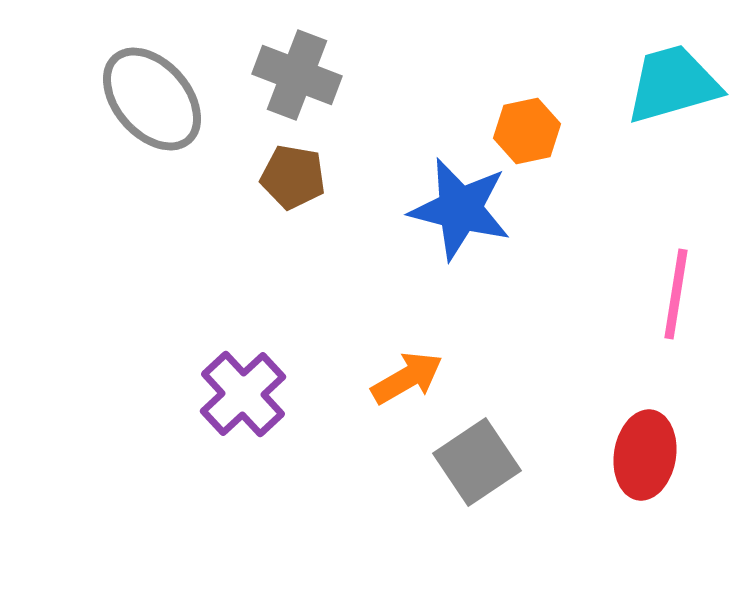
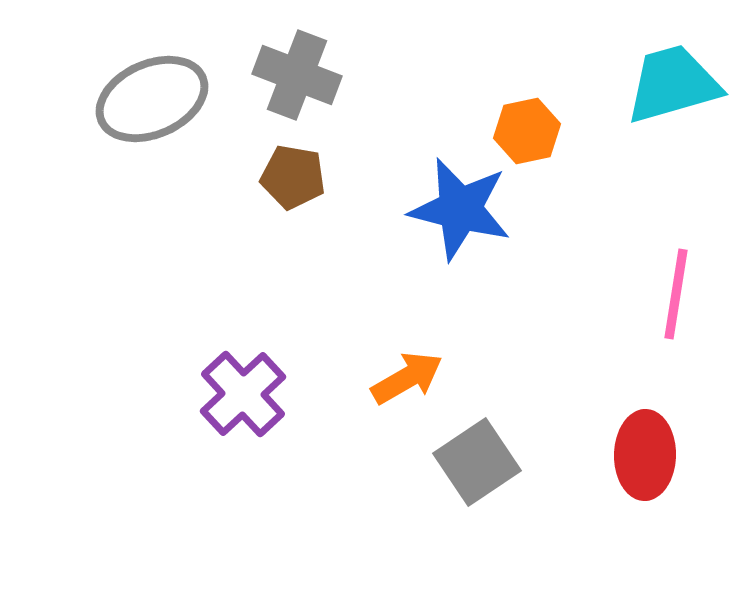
gray ellipse: rotated 73 degrees counterclockwise
red ellipse: rotated 8 degrees counterclockwise
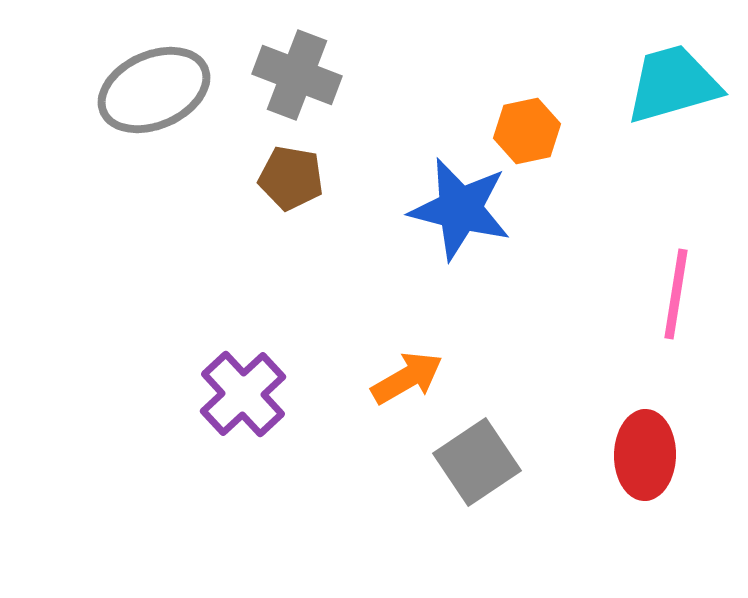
gray ellipse: moved 2 px right, 9 px up
brown pentagon: moved 2 px left, 1 px down
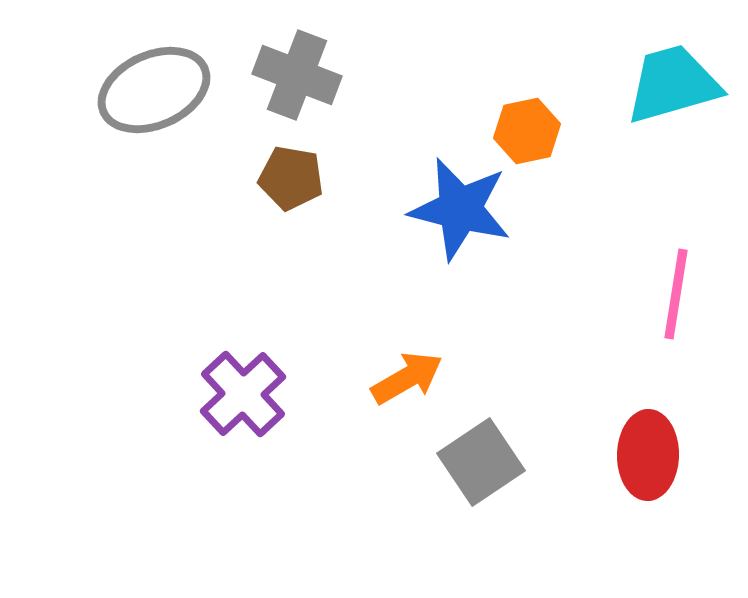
red ellipse: moved 3 px right
gray square: moved 4 px right
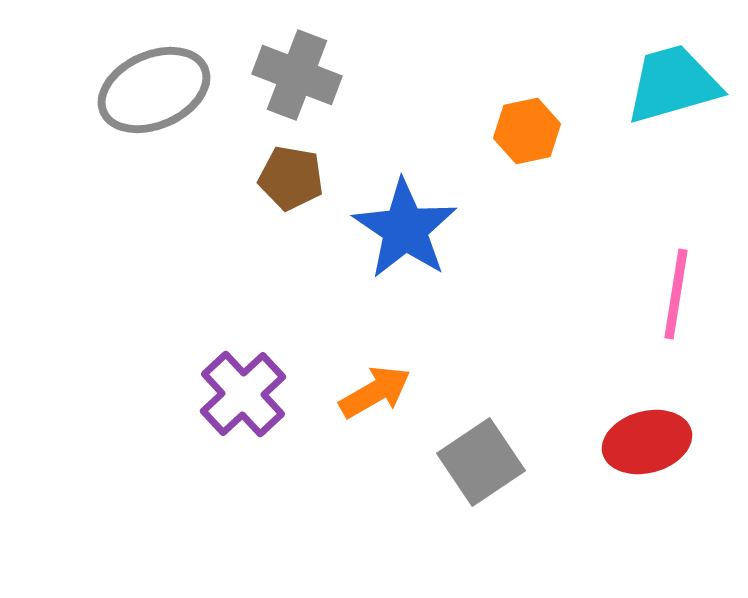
blue star: moved 55 px left, 20 px down; rotated 20 degrees clockwise
orange arrow: moved 32 px left, 14 px down
red ellipse: moved 1 px left, 13 px up; rotated 74 degrees clockwise
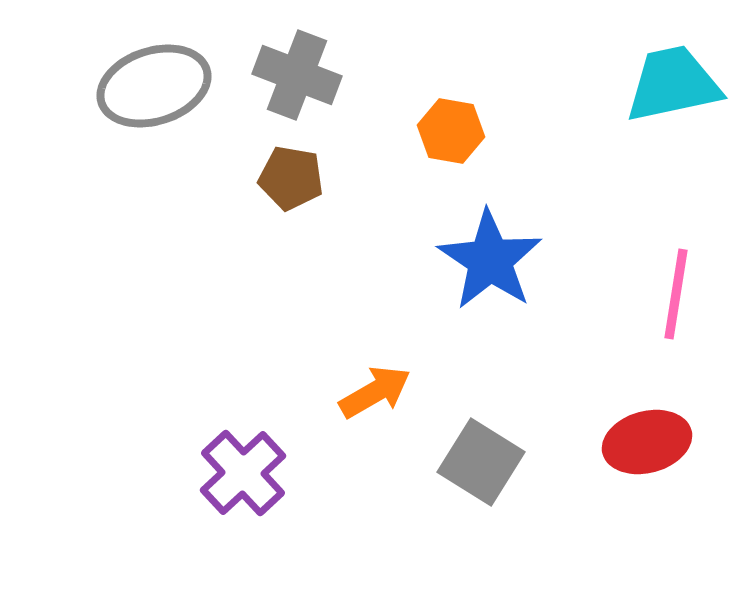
cyan trapezoid: rotated 4 degrees clockwise
gray ellipse: moved 4 px up; rotated 6 degrees clockwise
orange hexagon: moved 76 px left; rotated 22 degrees clockwise
blue star: moved 85 px right, 31 px down
purple cross: moved 79 px down
gray square: rotated 24 degrees counterclockwise
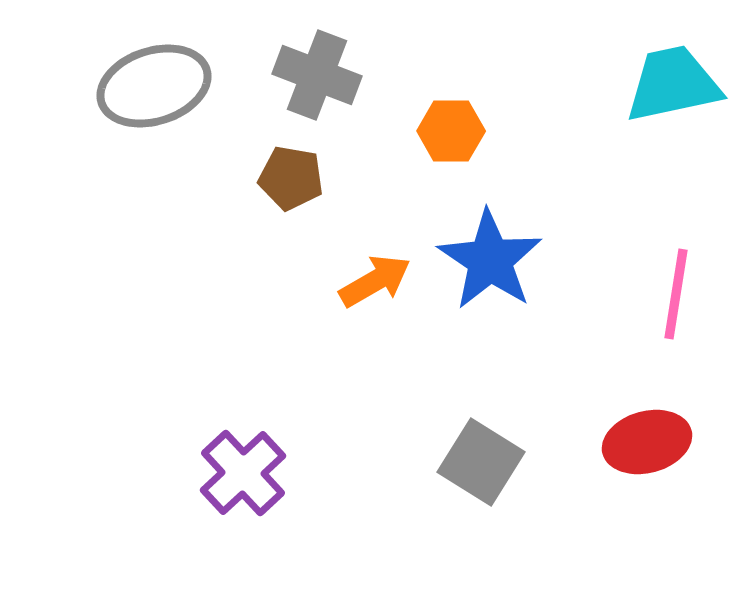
gray cross: moved 20 px right
orange hexagon: rotated 10 degrees counterclockwise
orange arrow: moved 111 px up
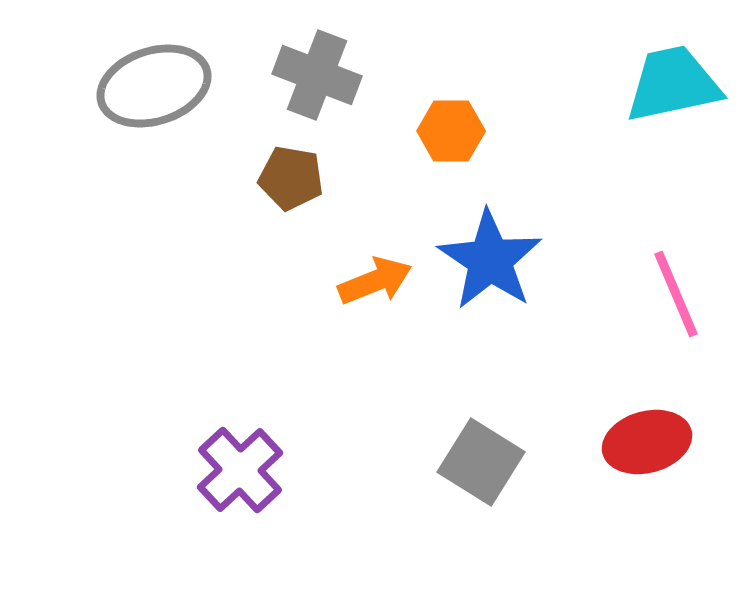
orange arrow: rotated 8 degrees clockwise
pink line: rotated 32 degrees counterclockwise
purple cross: moved 3 px left, 3 px up
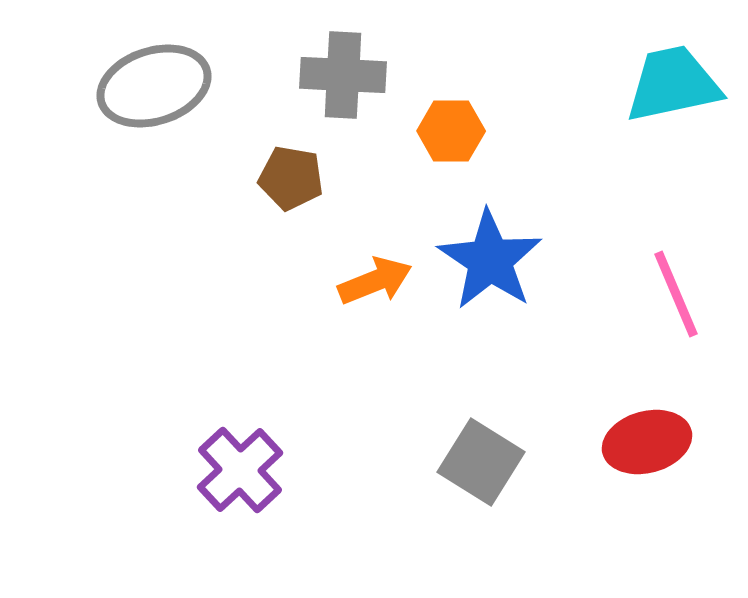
gray cross: moved 26 px right; rotated 18 degrees counterclockwise
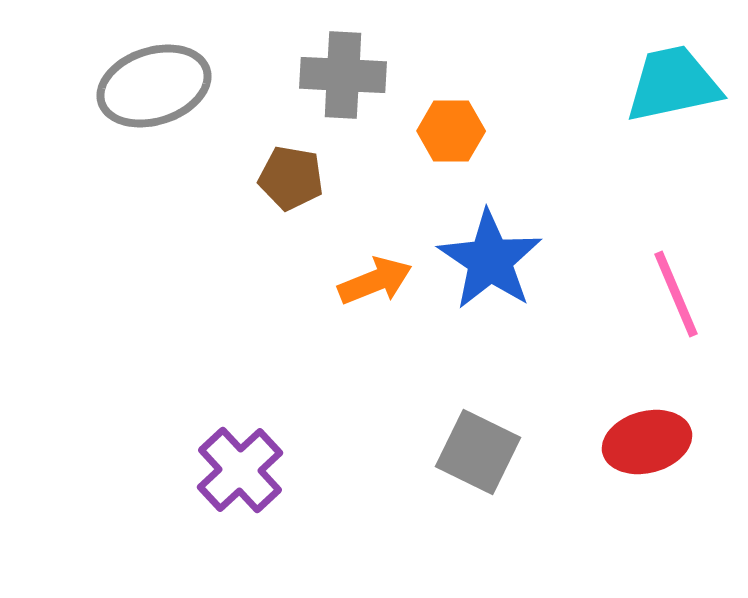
gray square: moved 3 px left, 10 px up; rotated 6 degrees counterclockwise
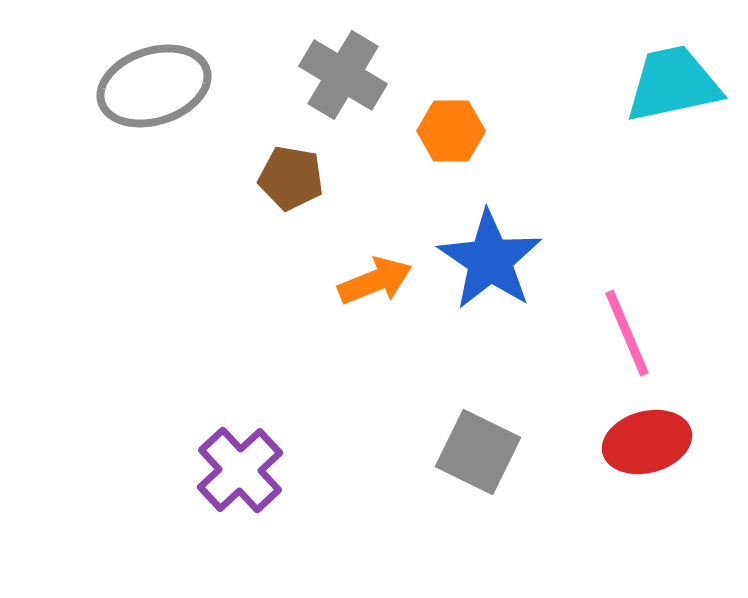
gray cross: rotated 28 degrees clockwise
pink line: moved 49 px left, 39 px down
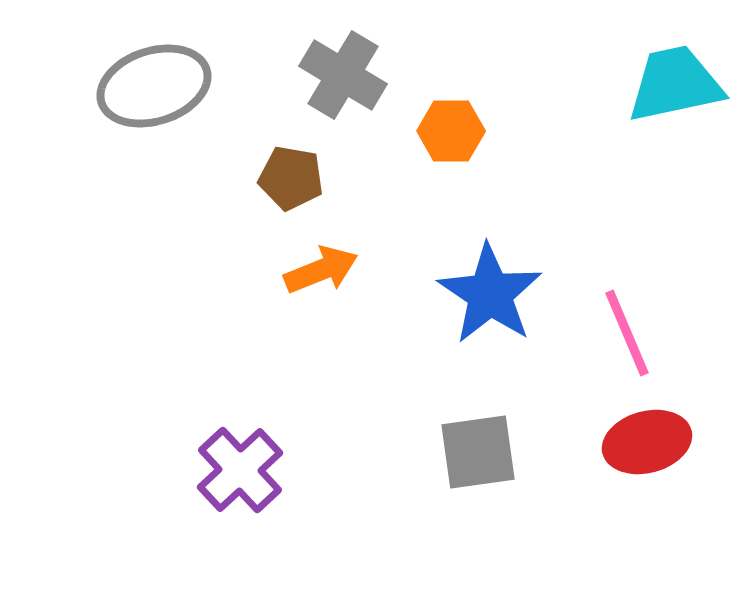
cyan trapezoid: moved 2 px right
blue star: moved 34 px down
orange arrow: moved 54 px left, 11 px up
gray square: rotated 34 degrees counterclockwise
